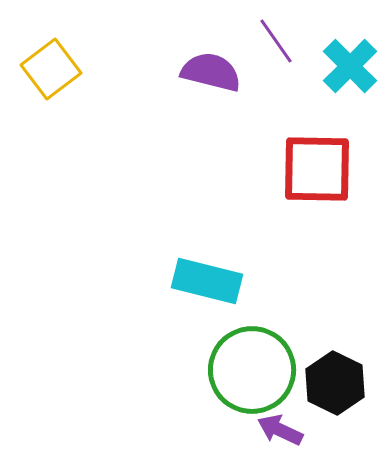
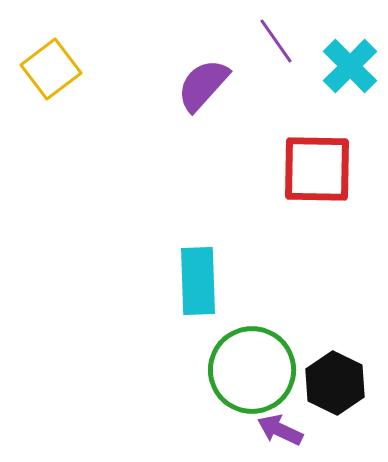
purple semicircle: moved 8 px left, 13 px down; rotated 62 degrees counterclockwise
cyan rectangle: moved 9 px left; rotated 74 degrees clockwise
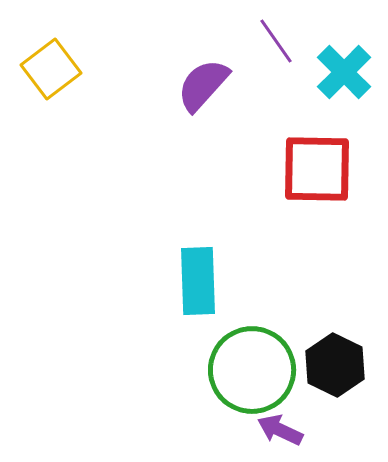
cyan cross: moved 6 px left, 6 px down
black hexagon: moved 18 px up
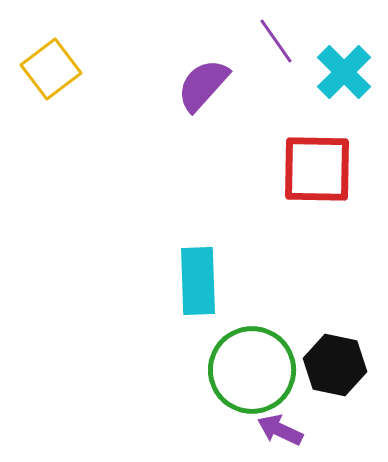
black hexagon: rotated 14 degrees counterclockwise
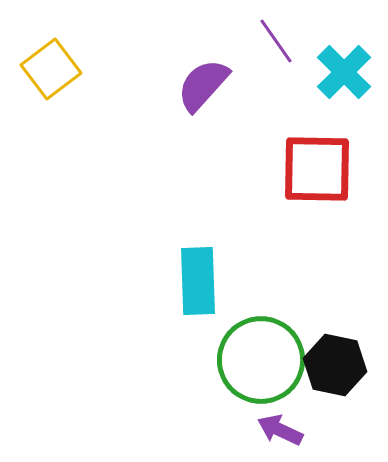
green circle: moved 9 px right, 10 px up
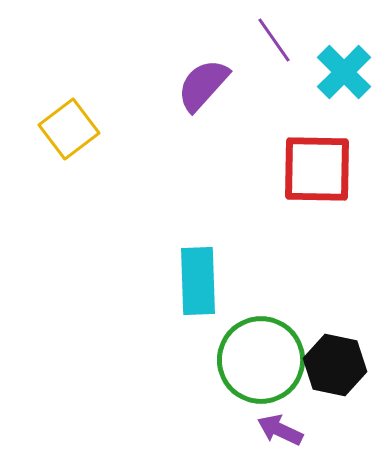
purple line: moved 2 px left, 1 px up
yellow square: moved 18 px right, 60 px down
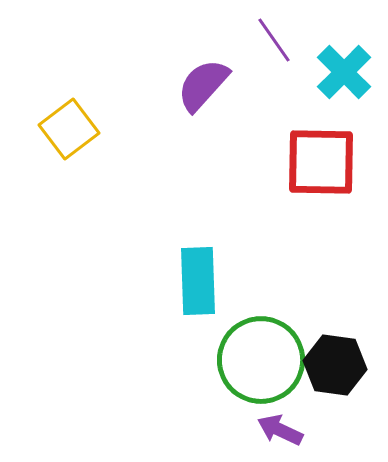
red square: moved 4 px right, 7 px up
black hexagon: rotated 4 degrees counterclockwise
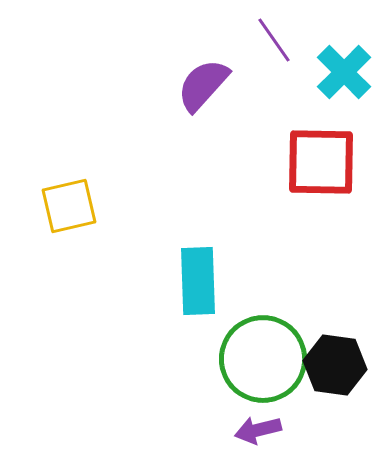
yellow square: moved 77 px down; rotated 24 degrees clockwise
green circle: moved 2 px right, 1 px up
purple arrow: moved 22 px left; rotated 39 degrees counterclockwise
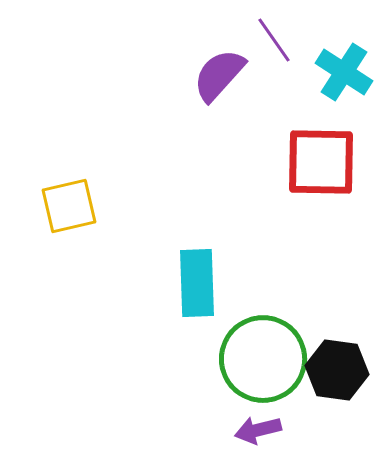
cyan cross: rotated 12 degrees counterclockwise
purple semicircle: moved 16 px right, 10 px up
cyan rectangle: moved 1 px left, 2 px down
black hexagon: moved 2 px right, 5 px down
